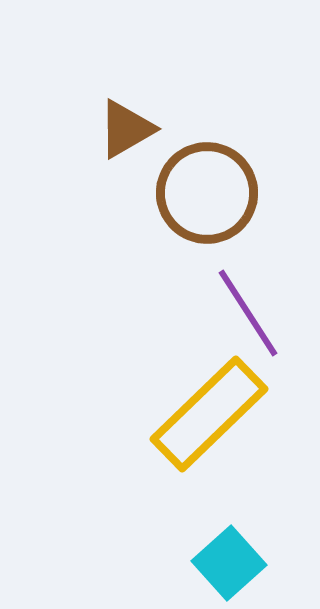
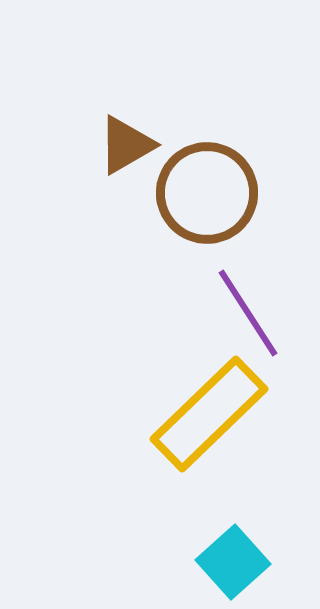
brown triangle: moved 16 px down
cyan square: moved 4 px right, 1 px up
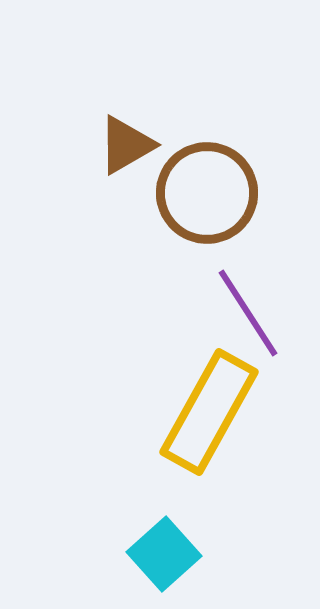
yellow rectangle: moved 2 px up; rotated 17 degrees counterclockwise
cyan square: moved 69 px left, 8 px up
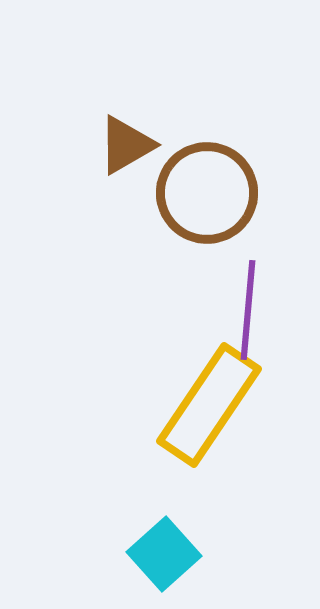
purple line: moved 3 px up; rotated 38 degrees clockwise
yellow rectangle: moved 7 px up; rotated 5 degrees clockwise
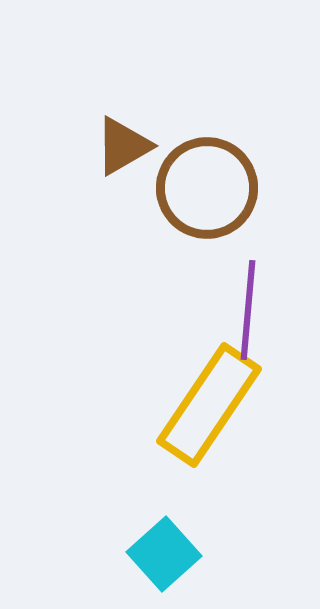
brown triangle: moved 3 px left, 1 px down
brown circle: moved 5 px up
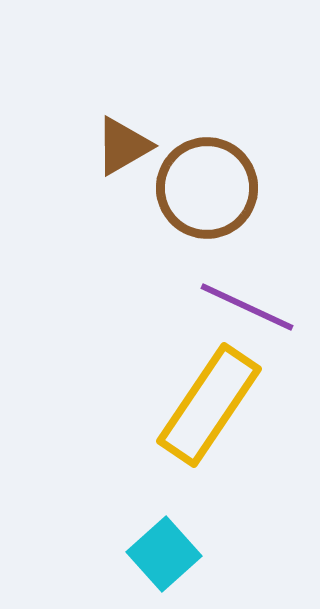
purple line: moved 1 px left, 3 px up; rotated 70 degrees counterclockwise
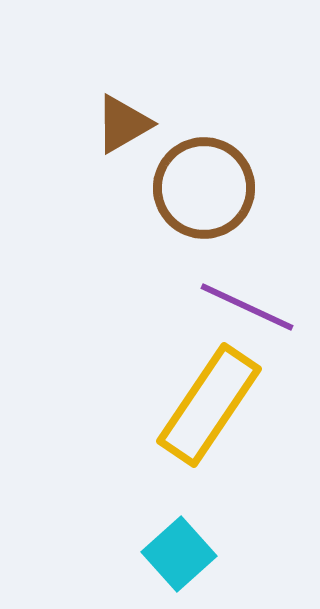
brown triangle: moved 22 px up
brown circle: moved 3 px left
cyan square: moved 15 px right
